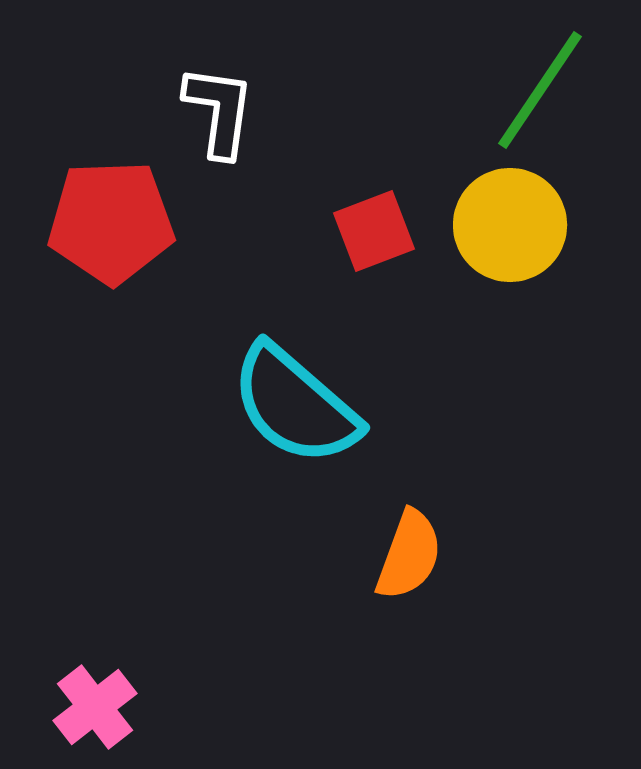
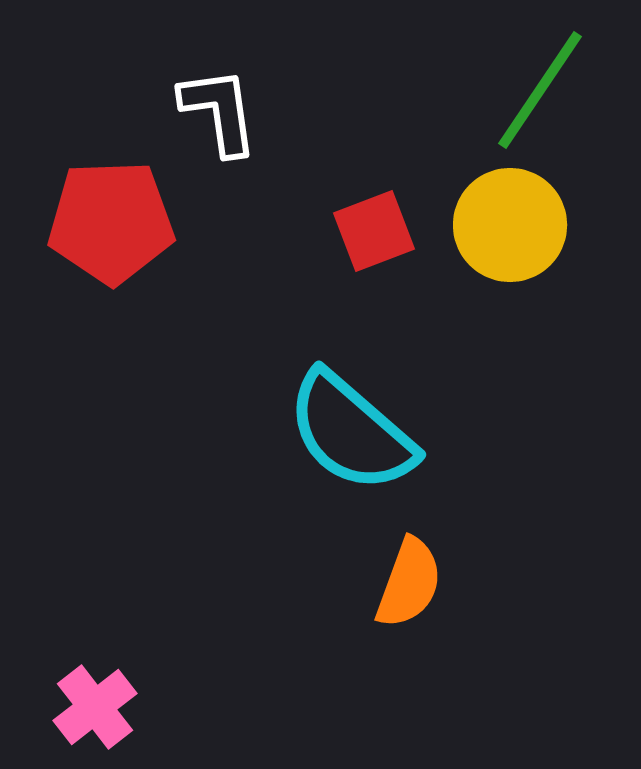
white L-shape: rotated 16 degrees counterclockwise
cyan semicircle: moved 56 px right, 27 px down
orange semicircle: moved 28 px down
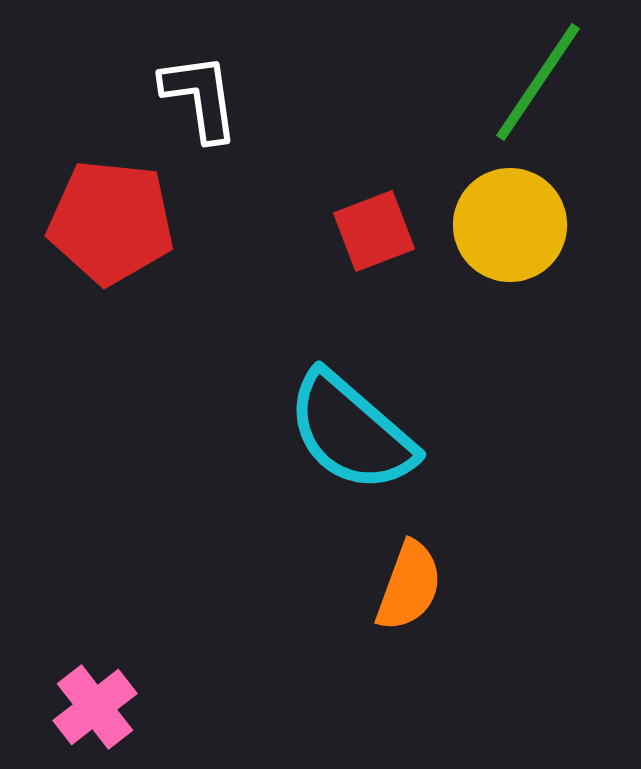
green line: moved 2 px left, 8 px up
white L-shape: moved 19 px left, 14 px up
red pentagon: rotated 8 degrees clockwise
orange semicircle: moved 3 px down
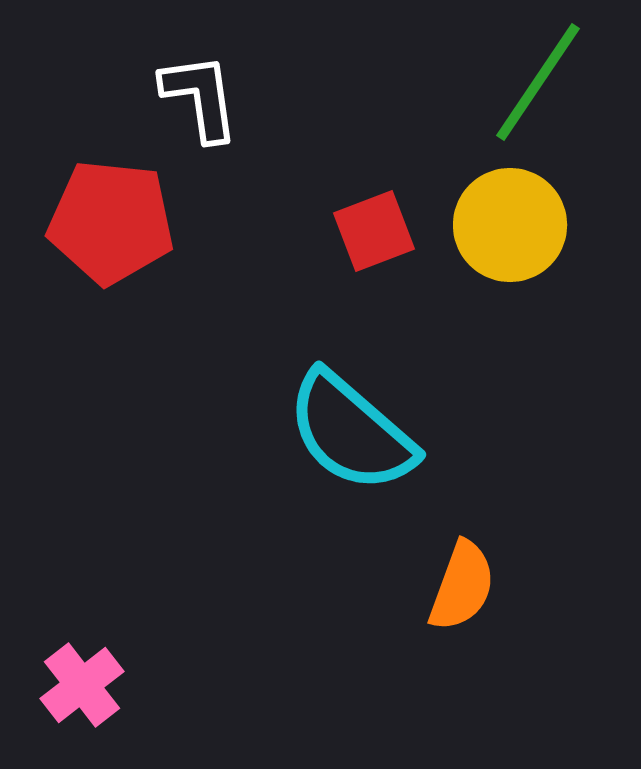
orange semicircle: moved 53 px right
pink cross: moved 13 px left, 22 px up
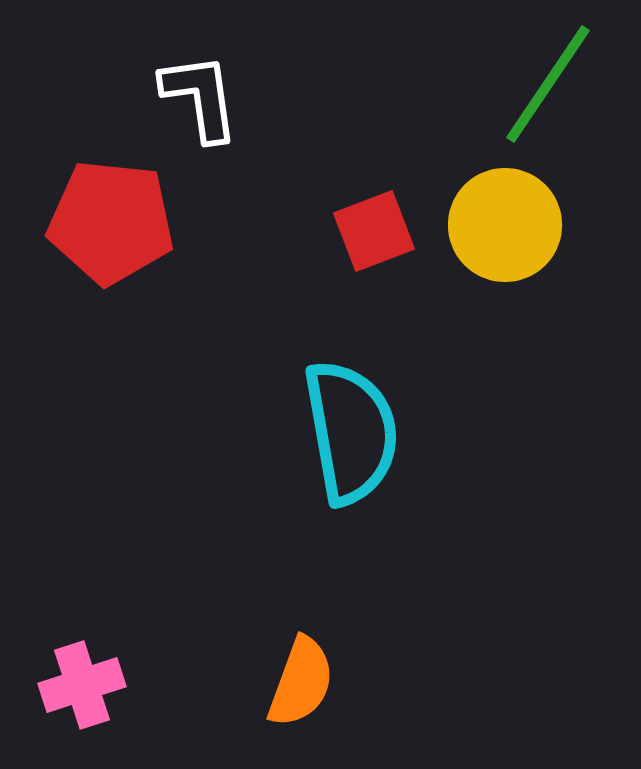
green line: moved 10 px right, 2 px down
yellow circle: moved 5 px left
cyan semicircle: rotated 141 degrees counterclockwise
orange semicircle: moved 161 px left, 96 px down
pink cross: rotated 20 degrees clockwise
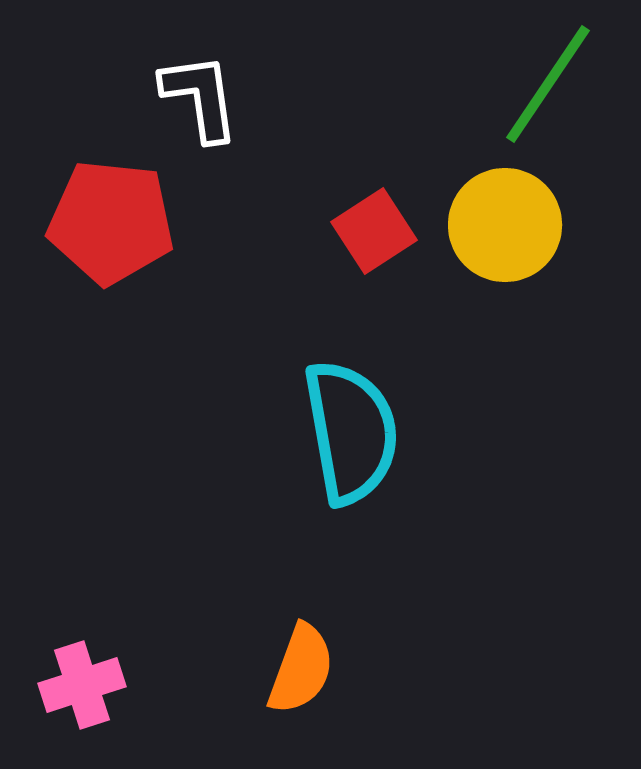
red square: rotated 12 degrees counterclockwise
orange semicircle: moved 13 px up
